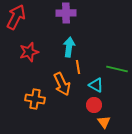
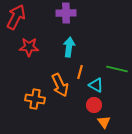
red star: moved 5 px up; rotated 18 degrees clockwise
orange line: moved 2 px right, 5 px down; rotated 24 degrees clockwise
orange arrow: moved 2 px left, 1 px down
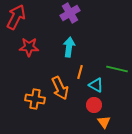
purple cross: moved 4 px right; rotated 30 degrees counterclockwise
orange arrow: moved 3 px down
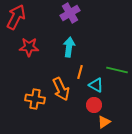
green line: moved 1 px down
orange arrow: moved 1 px right, 1 px down
orange triangle: rotated 32 degrees clockwise
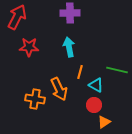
purple cross: rotated 30 degrees clockwise
red arrow: moved 1 px right
cyan arrow: rotated 18 degrees counterclockwise
orange arrow: moved 2 px left
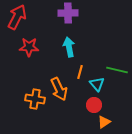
purple cross: moved 2 px left
cyan triangle: moved 1 px right, 1 px up; rotated 21 degrees clockwise
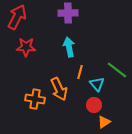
red star: moved 3 px left
green line: rotated 25 degrees clockwise
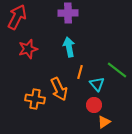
red star: moved 2 px right, 2 px down; rotated 18 degrees counterclockwise
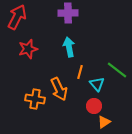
red circle: moved 1 px down
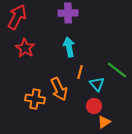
red star: moved 3 px left, 1 px up; rotated 24 degrees counterclockwise
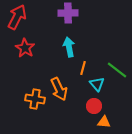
orange line: moved 3 px right, 4 px up
orange triangle: rotated 40 degrees clockwise
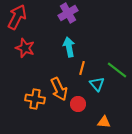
purple cross: rotated 30 degrees counterclockwise
red star: rotated 12 degrees counterclockwise
orange line: moved 1 px left
red circle: moved 16 px left, 2 px up
